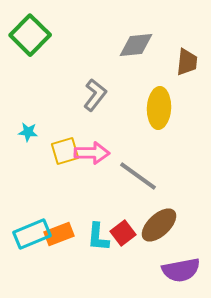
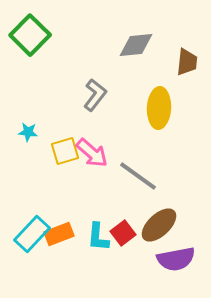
pink arrow: rotated 40 degrees clockwise
cyan rectangle: rotated 24 degrees counterclockwise
purple semicircle: moved 5 px left, 11 px up
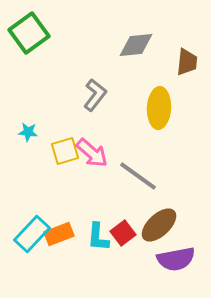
green square: moved 1 px left, 2 px up; rotated 9 degrees clockwise
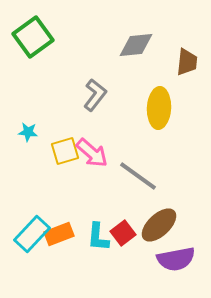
green square: moved 4 px right, 4 px down
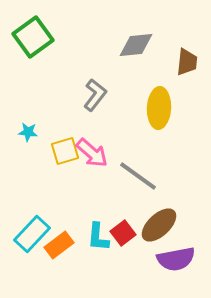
orange rectangle: moved 11 px down; rotated 16 degrees counterclockwise
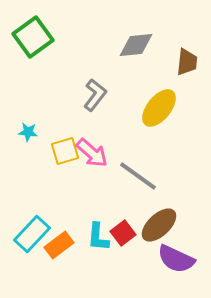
yellow ellipse: rotated 36 degrees clockwise
purple semicircle: rotated 36 degrees clockwise
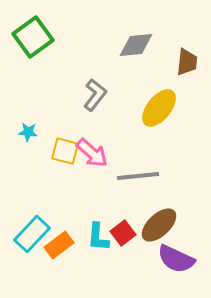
yellow square: rotated 32 degrees clockwise
gray line: rotated 42 degrees counterclockwise
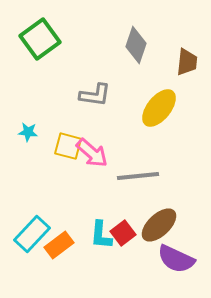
green square: moved 7 px right, 2 px down
gray diamond: rotated 66 degrees counterclockwise
gray L-shape: rotated 60 degrees clockwise
yellow square: moved 3 px right, 5 px up
cyan L-shape: moved 3 px right, 2 px up
